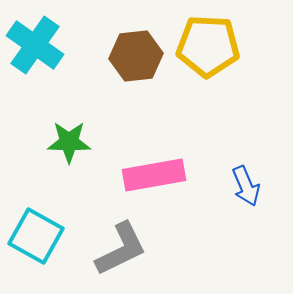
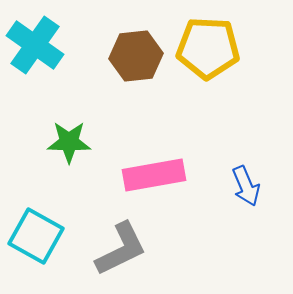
yellow pentagon: moved 2 px down
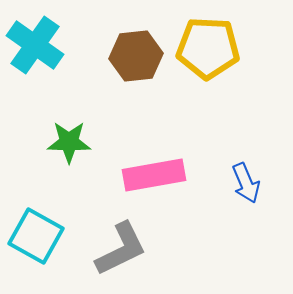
blue arrow: moved 3 px up
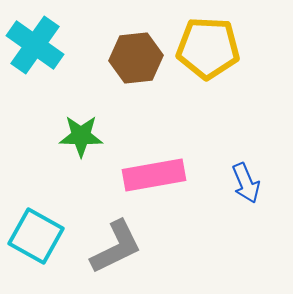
brown hexagon: moved 2 px down
green star: moved 12 px right, 6 px up
gray L-shape: moved 5 px left, 2 px up
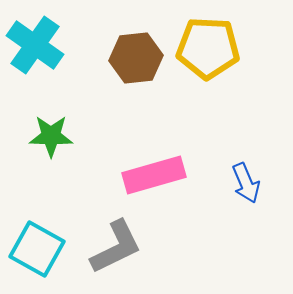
green star: moved 30 px left
pink rectangle: rotated 6 degrees counterclockwise
cyan square: moved 1 px right, 13 px down
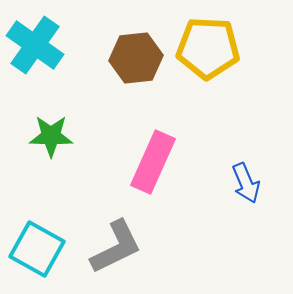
pink rectangle: moved 1 px left, 13 px up; rotated 50 degrees counterclockwise
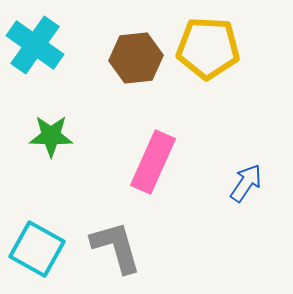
blue arrow: rotated 123 degrees counterclockwise
gray L-shape: rotated 80 degrees counterclockwise
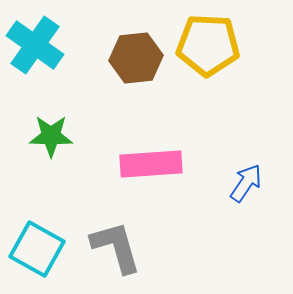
yellow pentagon: moved 3 px up
pink rectangle: moved 2 px left, 2 px down; rotated 62 degrees clockwise
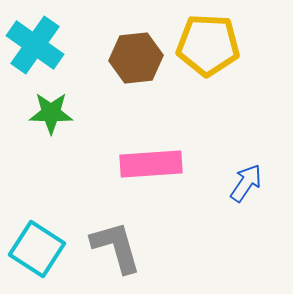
green star: moved 23 px up
cyan square: rotated 4 degrees clockwise
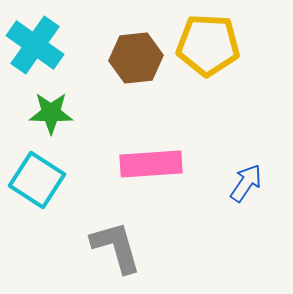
cyan square: moved 69 px up
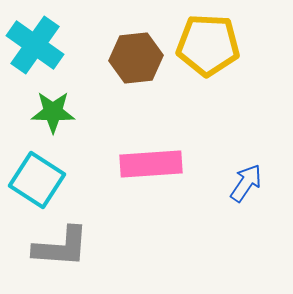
green star: moved 2 px right, 1 px up
gray L-shape: moved 55 px left; rotated 110 degrees clockwise
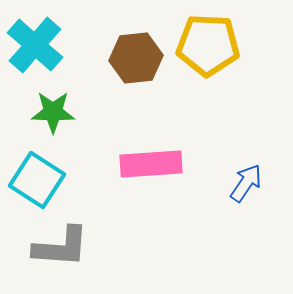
cyan cross: rotated 6 degrees clockwise
